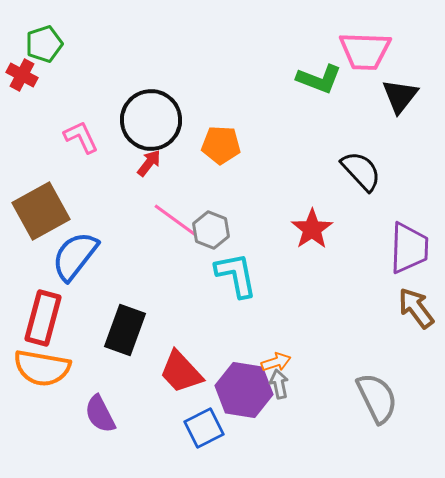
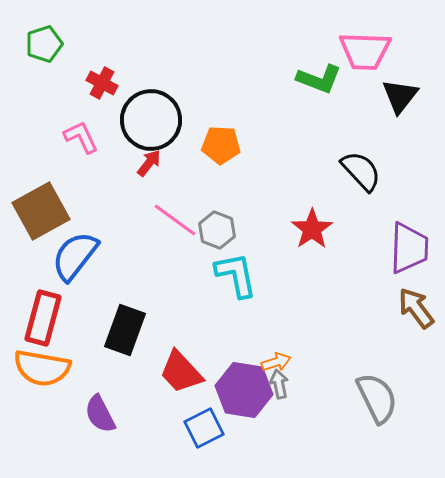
red cross: moved 80 px right, 8 px down
gray hexagon: moved 6 px right
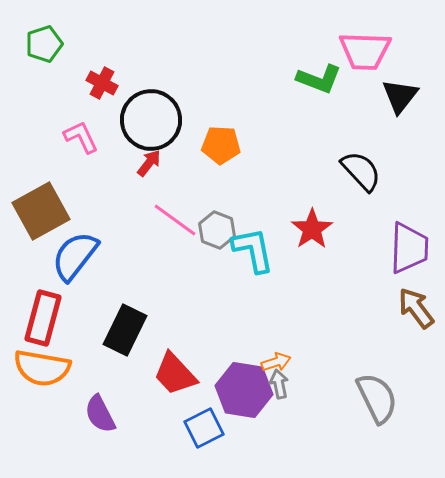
cyan L-shape: moved 17 px right, 25 px up
black rectangle: rotated 6 degrees clockwise
red trapezoid: moved 6 px left, 2 px down
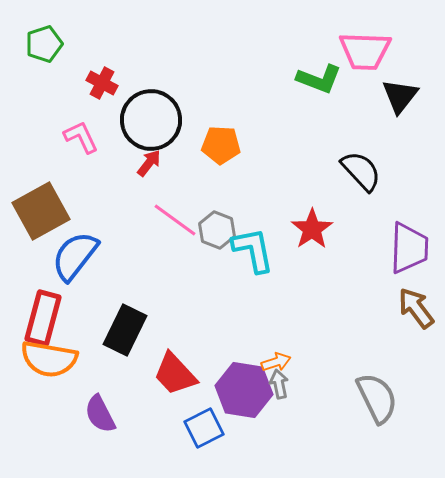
orange semicircle: moved 7 px right, 9 px up
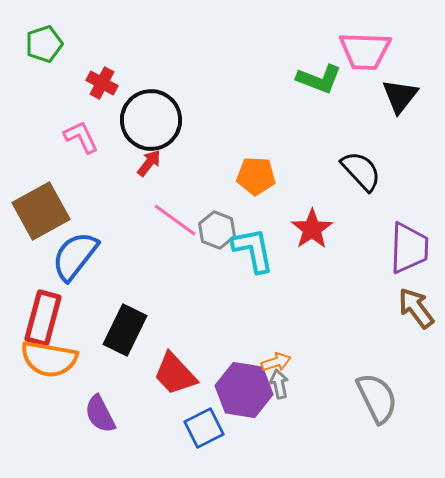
orange pentagon: moved 35 px right, 31 px down
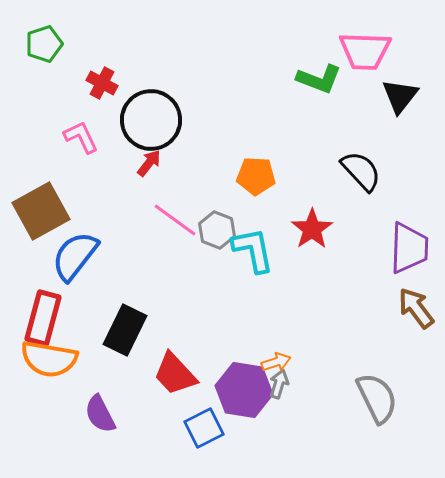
gray arrow: rotated 28 degrees clockwise
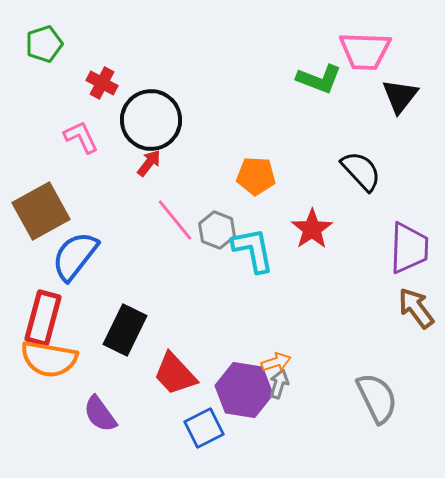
pink line: rotated 15 degrees clockwise
purple semicircle: rotated 9 degrees counterclockwise
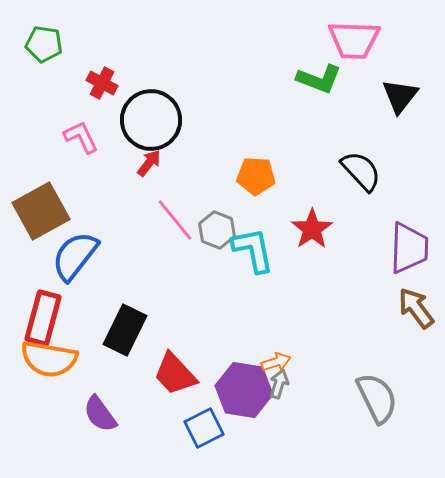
green pentagon: rotated 27 degrees clockwise
pink trapezoid: moved 11 px left, 11 px up
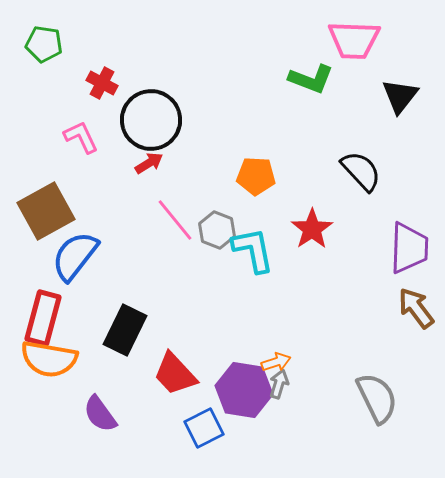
green L-shape: moved 8 px left
red arrow: rotated 20 degrees clockwise
brown square: moved 5 px right
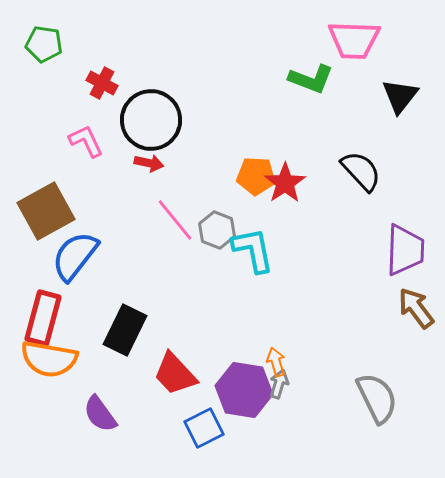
pink L-shape: moved 5 px right, 4 px down
red arrow: rotated 44 degrees clockwise
red star: moved 27 px left, 46 px up
purple trapezoid: moved 4 px left, 2 px down
orange arrow: rotated 88 degrees counterclockwise
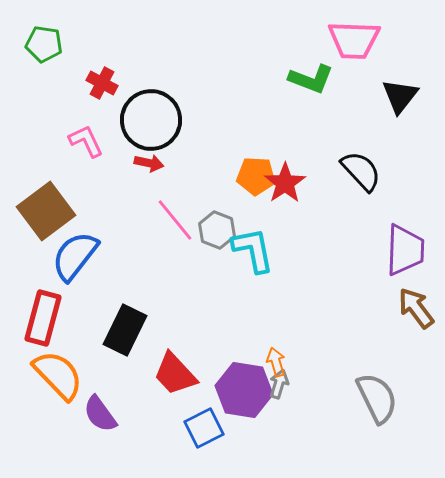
brown square: rotated 8 degrees counterclockwise
orange semicircle: moved 9 px right, 16 px down; rotated 144 degrees counterclockwise
